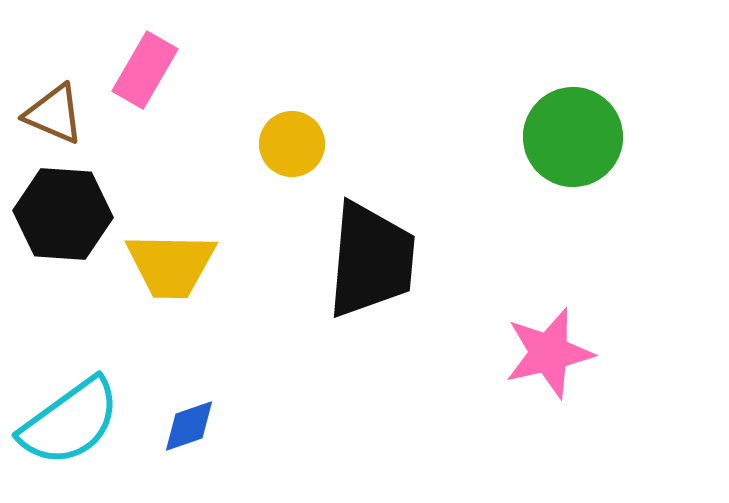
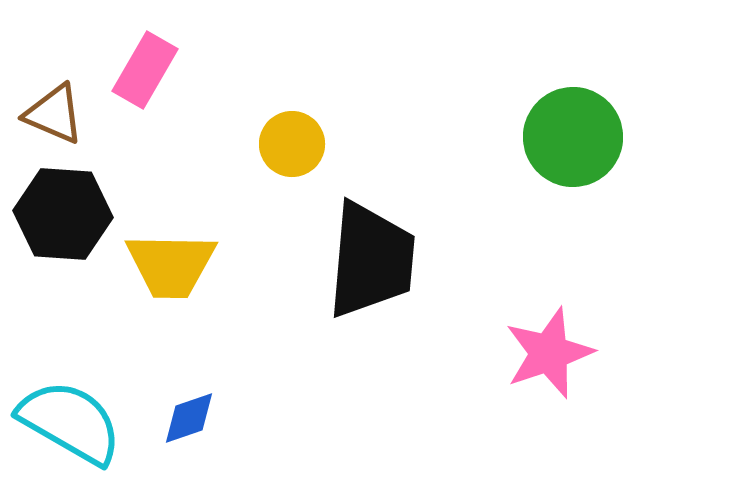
pink star: rotated 6 degrees counterclockwise
cyan semicircle: rotated 114 degrees counterclockwise
blue diamond: moved 8 px up
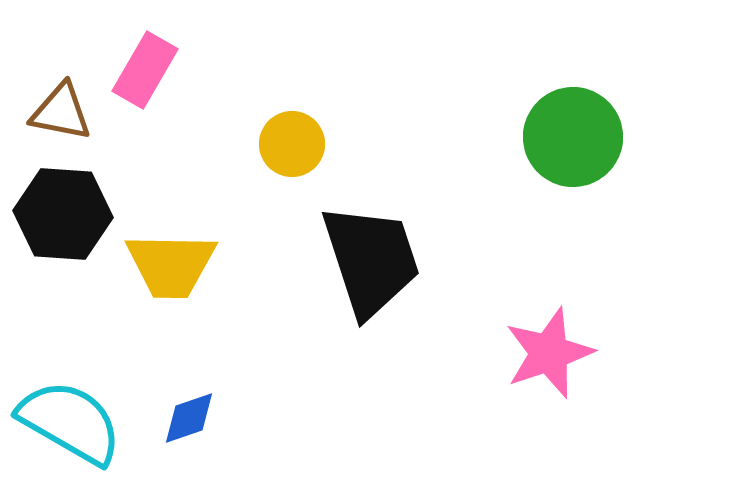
brown triangle: moved 7 px right, 2 px up; rotated 12 degrees counterclockwise
black trapezoid: rotated 23 degrees counterclockwise
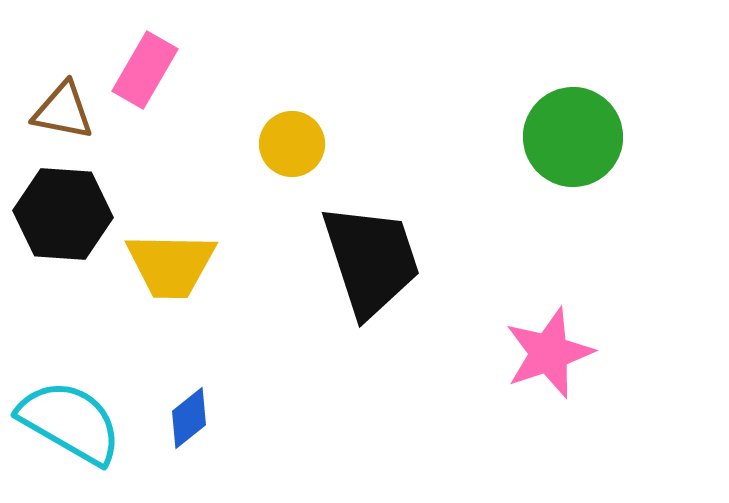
brown triangle: moved 2 px right, 1 px up
blue diamond: rotated 20 degrees counterclockwise
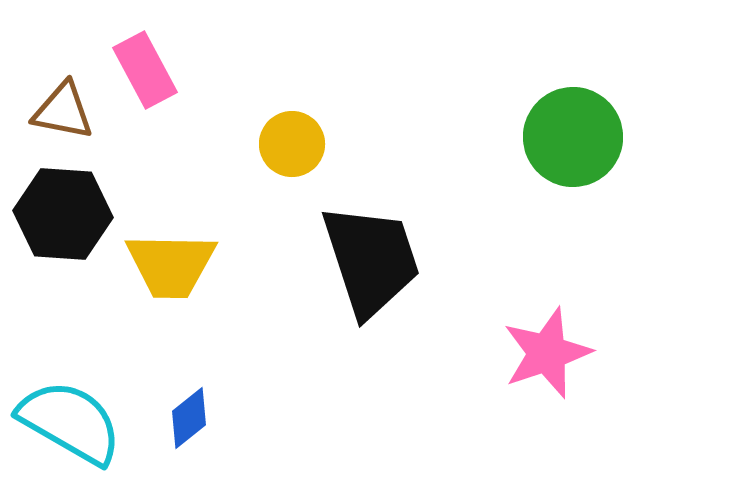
pink rectangle: rotated 58 degrees counterclockwise
pink star: moved 2 px left
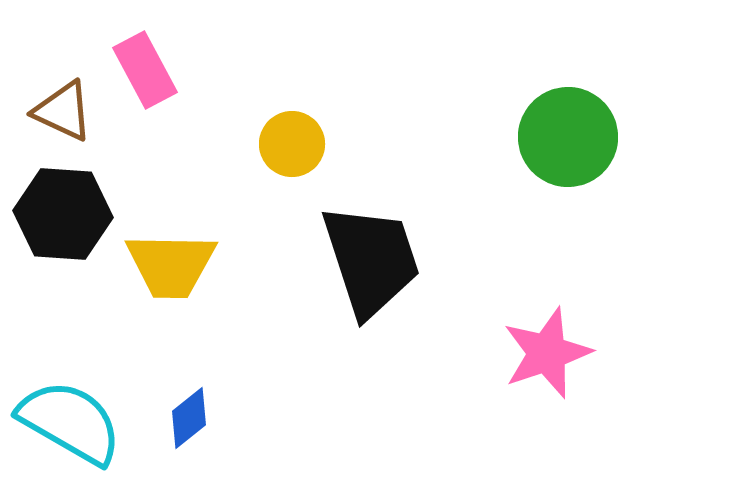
brown triangle: rotated 14 degrees clockwise
green circle: moved 5 px left
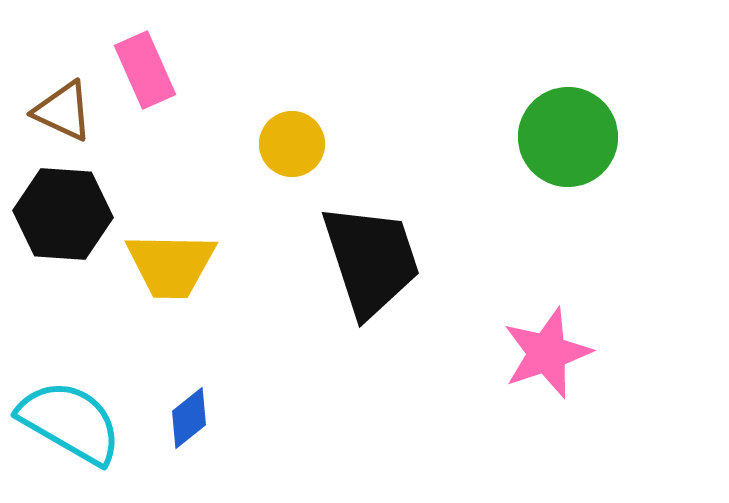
pink rectangle: rotated 4 degrees clockwise
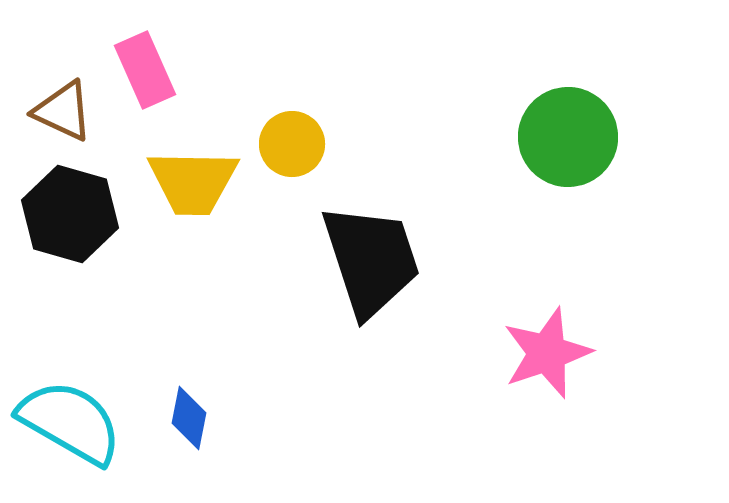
black hexagon: moved 7 px right; rotated 12 degrees clockwise
yellow trapezoid: moved 22 px right, 83 px up
blue diamond: rotated 40 degrees counterclockwise
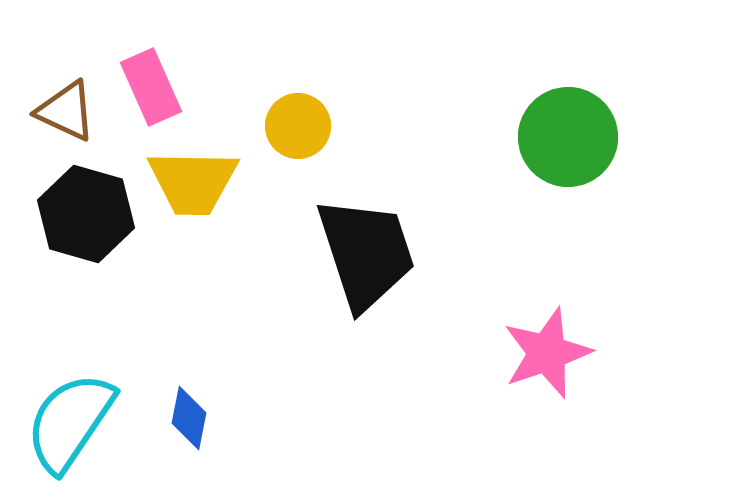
pink rectangle: moved 6 px right, 17 px down
brown triangle: moved 3 px right
yellow circle: moved 6 px right, 18 px up
black hexagon: moved 16 px right
black trapezoid: moved 5 px left, 7 px up
cyan semicircle: rotated 86 degrees counterclockwise
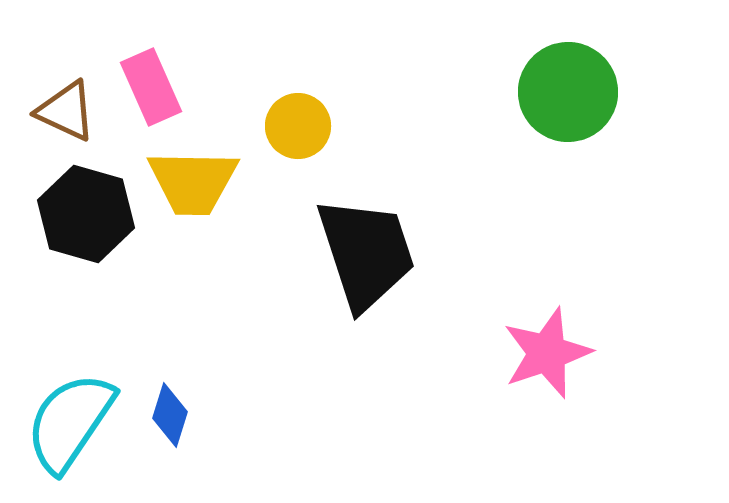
green circle: moved 45 px up
blue diamond: moved 19 px left, 3 px up; rotated 6 degrees clockwise
